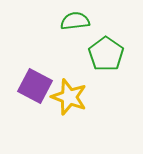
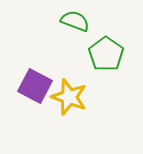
green semicircle: rotated 28 degrees clockwise
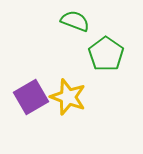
purple square: moved 4 px left, 11 px down; rotated 32 degrees clockwise
yellow star: moved 1 px left
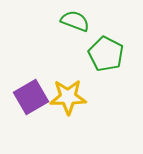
green pentagon: rotated 8 degrees counterclockwise
yellow star: rotated 21 degrees counterclockwise
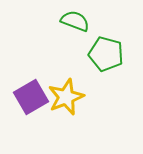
green pentagon: rotated 12 degrees counterclockwise
yellow star: moved 2 px left; rotated 21 degrees counterclockwise
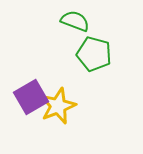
green pentagon: moved 12 px left
yellow star: moved 8 px left, 9 px down
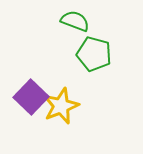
purple square: rotated 16 degrees counterclockwise
yellow star: moved 3 px right
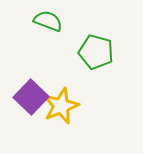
green semicircle: moved 27 px left
green pentagon: moved 2 px right, 2 px up
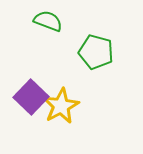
yellow star: rotated 6 degrees counterclockwise
